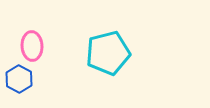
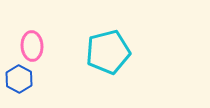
cyan pentagon: moved 1 px up
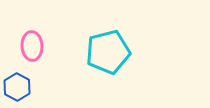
blue hexagon: moved 2 px left, 8 px down
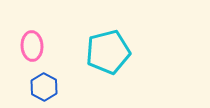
blue hexagon: moved 27 px right
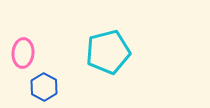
pink ellipse: moved 9 px left, 7 px down; rotated 8 degrees clockwise
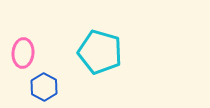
cyan pentagon: moved 8 px left; rotated 30 degrees clockwise
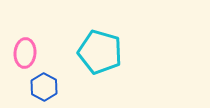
pink ellipse: moved 2 px right
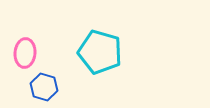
blue hexagon: rotated 12 degrees counterclockwise
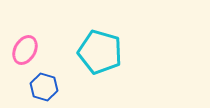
pink ellipse: moved 3 px up; rotated 24 degrees clockwise
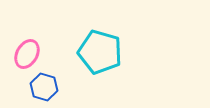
pink ellipse: moved 2 px right, 4 px down
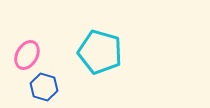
pink ellipse: moved 1 px down
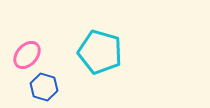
pink ellipse: rotated 12 degrees clockwise
